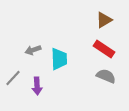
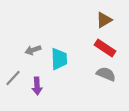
red rectangle: moved 1 px right, 1 px up
gray semicircle: moved 2 px up
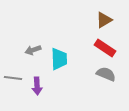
gray line: rotated 54 degrees clockwise
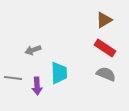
cyan trapezoid: moved 14 px down
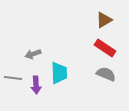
gray arrow: moved 4 px down
purple arrow: moved 1 px left, 1 px up
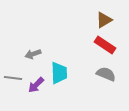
red rectangle: moved 3 px up
purple arrow: rotated 48 degrees clockwise
